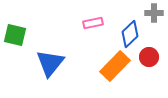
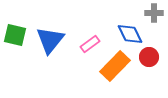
pink rectangle: moved 3 px left, 21 px down; rotated 24 degrees counterclockwise
blue diamond: rotated 72 degrees counterclockwise
blue triangle: moved 23 px up
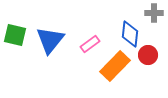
blue diamond: rotated 32 degrees clockwise
red circle: moved 1 px left, 2 px up
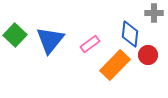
green square: rotated 30 degrees clockwise
orange rectangle: moved 1 px up
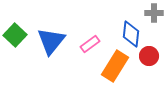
blue diamond: moved 1 px right
blue triangle: moved 1 px right, 1 px down
red circle: moved 1 px right, 1 px down
orange rectangle: moved 1 px down; rotated 12 degrees counterclockwise
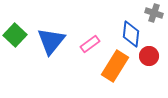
gray cross: rotated 18 degrees clockwise
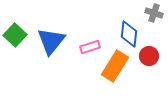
blue diamond: moved 2 px left
pink rectangle: moved 3 px down; rotated 18 degrees clockwise
